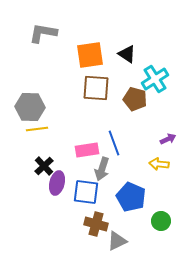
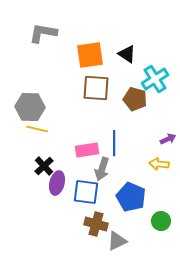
yellow line: rotated 20 degrees clockwise
blue line: rotated 20 degrees clockwise
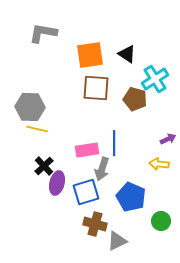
blue square: rotated 24 degrees counterclockwise
brown cross: moved 1 px left
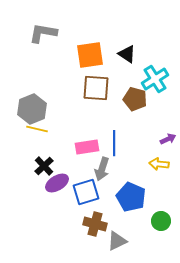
gray hexagon: moved 2 px right, 2 px down; rotated 24 degrees counterclockwise
pink rectangle: moved 3 px up
purple ellipse: rotated 45 degrees clockwise
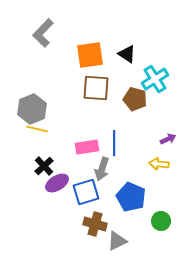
gray L-shape: rotated 56 degrees counterclockwise
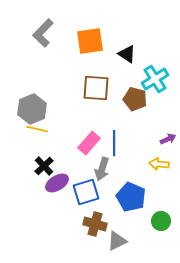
orange square: moved 14 px up
pink rectangle: moved 2 px right, 4 px up; rotated 40 degrees counterclockwise
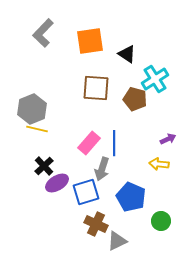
brown cross: moved 1 px right; rotated 10 degrees clockwise
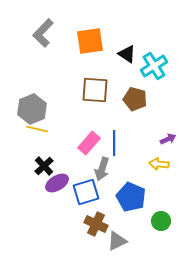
cyan cross: moved 1 px left, 13 px up
brown square: moved 1 px left, 2 px down
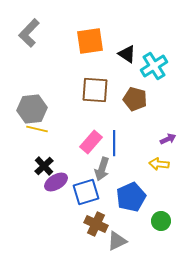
gray L-shape: moved 14 px left
gray hexagon: rotated 16 degrees clockwise
pink rectangle: moved 2 px right, 1 px up
purple ellipse: moved 1 px left, 1 px up
blue pentagon: rotated 24 degrees clockwise
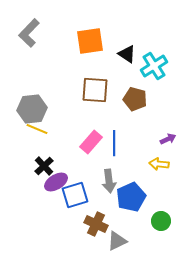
yellow line: rotated 10 degrees clockwise
gray arrow: moved 7 px right, 12 px down; rotated 25 degrees counterclockwise
blue square: moved 11 px left, 3 px down
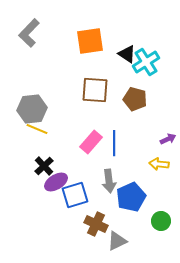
cyan cross: moved 8 px left, 4 px up
